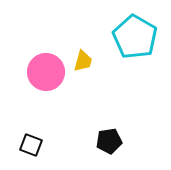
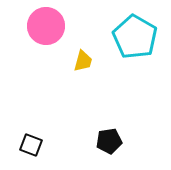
pink circle: moved 46 px up
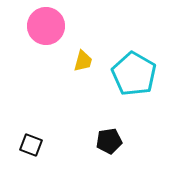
cyan pentagon: moved 1 px left, 37 px down
